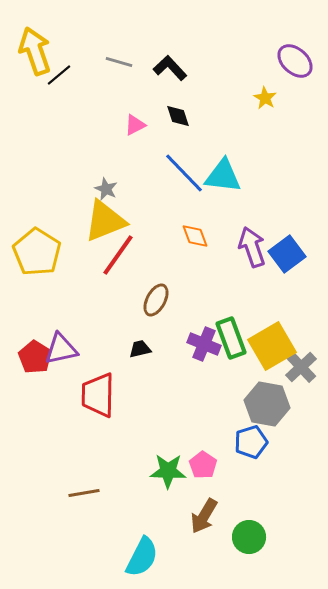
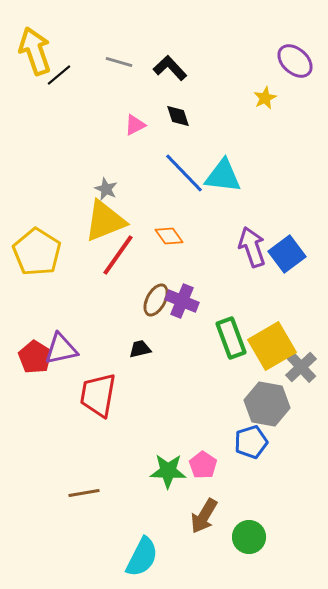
yellow star: rotated 15 degrees clockwise
orange diamond: moved 26 px left; rotated 16 degrees counterclockwise
purple cross: moved 22 px left, 43 px up
red trapezoid: rotated 9 degrees clockwise
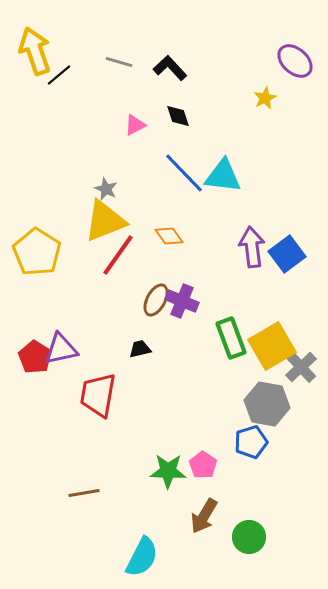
purple arrow: rotated 12 degrees clockwise
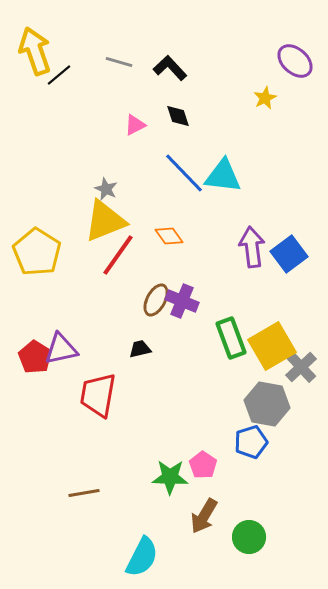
blue square: moved 2 px right
green star: moved 2 px right, 6 px down
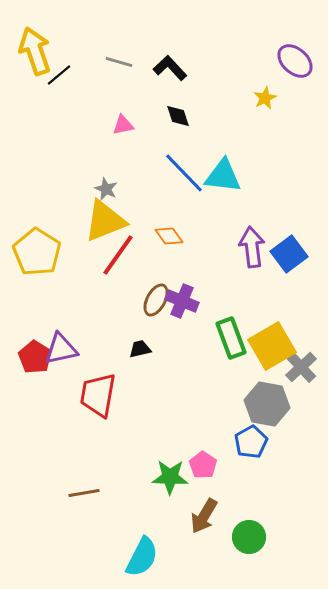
pink triangle: moved 12 px left; rotated 15 degrees clockwise
blue pentagon: rotated 12 degrees counterclockwise
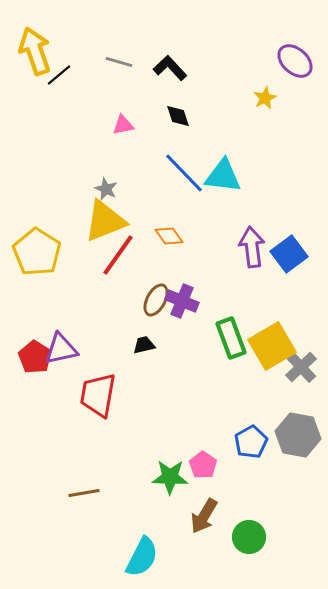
black trapezoid: moved 4 px right, 4 px up
gray hexagon: moved 31 px right, 31 px down
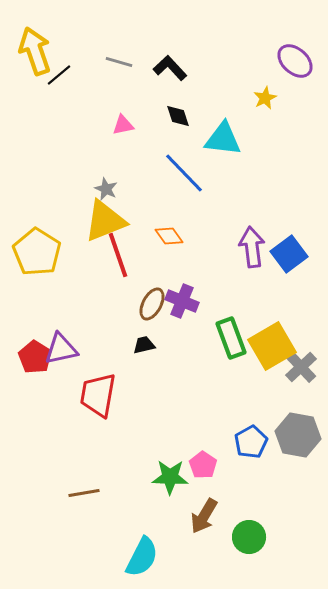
cyan triangle: moved 37 px up
red line: rotated 54 degrees counterclockwise
brown ellipse: moved 4 px left, 4 px down
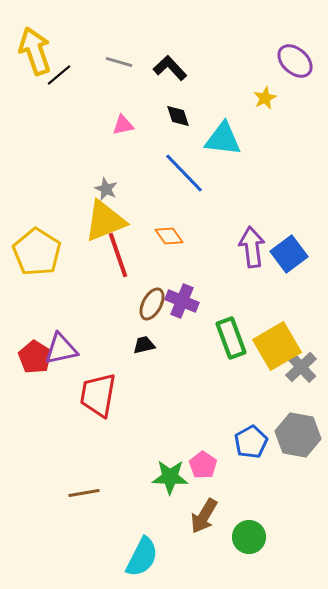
yellow square: moved 5 px right
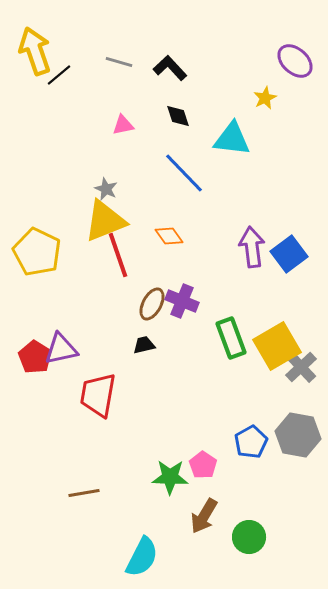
cyan triangle: moved 9 px right
yellow pentagon: rotated 6 degrees counterclockwise
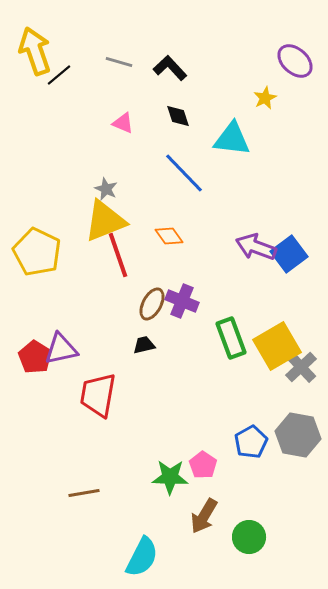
pink triangle: moved 2 px up; rotated 35 degrees clockwise
purple arrow: moved 4 px right; rotated 63 degrees counterclockwise
